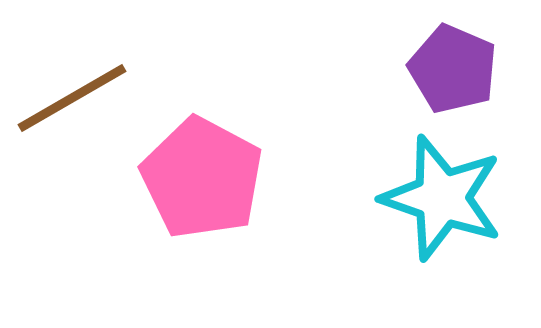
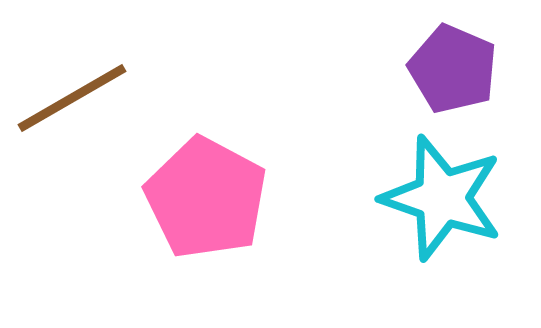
pink pentagon: moved 4 px right, 20 px down
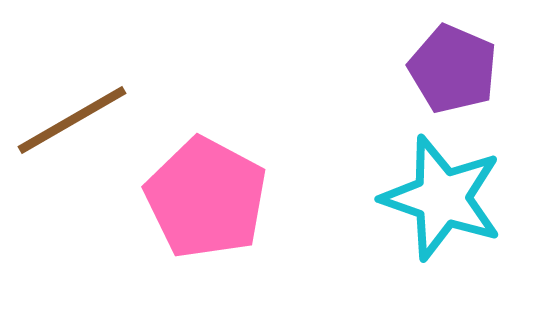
brown line: moved 22 px down
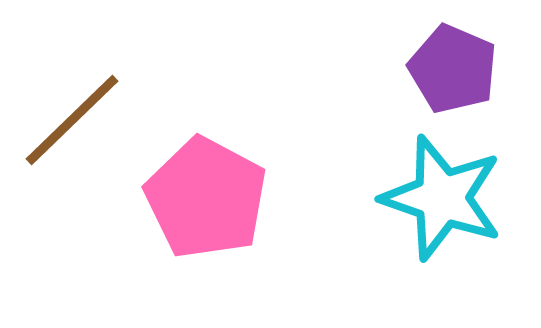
brown line: rotated 14 degrees counterclockwise
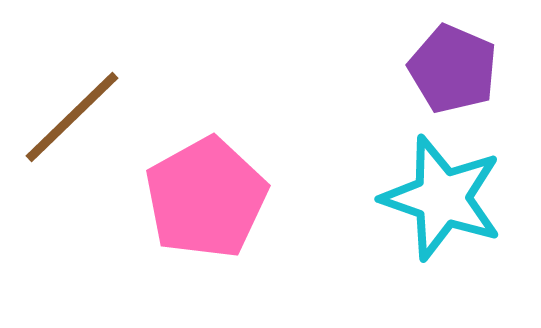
brown line: moved 3 px up
pink pentagon: rotated 15 degrees clockwise
